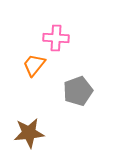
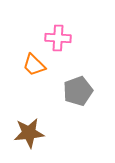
pink cross: moved 2 px right
orange trapezoid: rotated 85 degrees counterclockwise
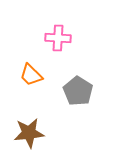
orange trapezoid: moved 3 px left, 10 px down
gray pentagon: rotated 20 degrees counterclockwise
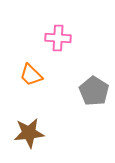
gray pentagon: moved 16 px right
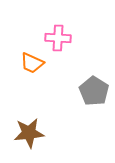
orange trapezoid: moved 1 px right, 12 px up; rotated 20 degrees counterclockwise
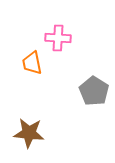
orange trapezoid: rotated 55 degrees clockwise
brown star: rotated 12 degrees clockwise
